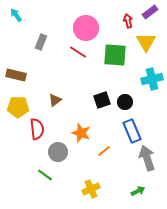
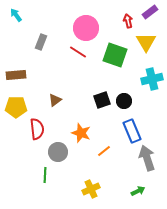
green square: rotated 15 degrees clockwise
brown rectangle: rotated 18 degrees counterclockwise
black circle: moved 1 px left, 1 px up
yellow pentagon: moved 2 px left
green line: rotated 56 degrees clockwise
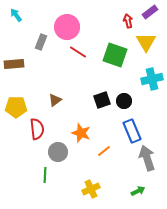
pink circle: moved 19 px left, 1 px up
brown rectangle: moved 2 px left, 11 px up
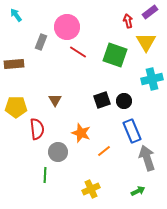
brown triangle: rotated 24 degrees counterclockwise
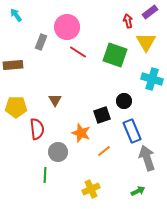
brown rectangle: moved 1 px left, 1 px down
cyan cross: rotated 30 degrees clockwise
black square: moved 15 px down
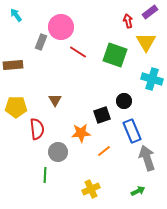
pink circle: moved 6 px left
orange star: rotated 24 degrees counterclockwise
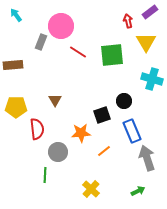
pink circle: moved 1 px up
green square: moved 3 px left; rotated 25 degrees counterclockwise
yellow cross: rotated 24 degrees counterclockwise
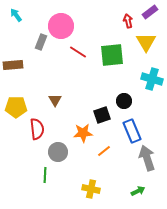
orange star: moved 2 px right
yellow cross: rotated 30 degrees counterclockwise
